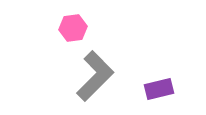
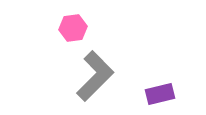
purple rectangle: moved 1 px right, 5 px down
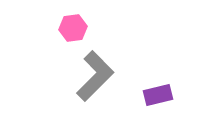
purple rectangle: moved 2 px left, 1 px down
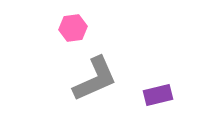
gray L-shape: moved 3 px down; rotated 21 degrees clockwise
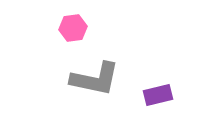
gray L-shape: rotated 36 degrees clockwise
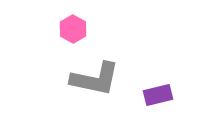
pink hexagon: moved 1 px down; rotated 24 degrees counterclockwise
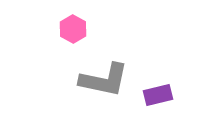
gray L-shape: moved 9 px right, 1 px down
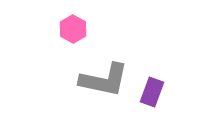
purple rectangle: moved 6 px left, 3 px up; rotated 56 degrees counterclockwise
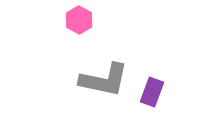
pink hexagon: moved 6 px right, 9 px up
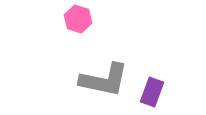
pink hexagon: moved 1 px left, 1 px up; rotated 12 degrees counterclockwise
